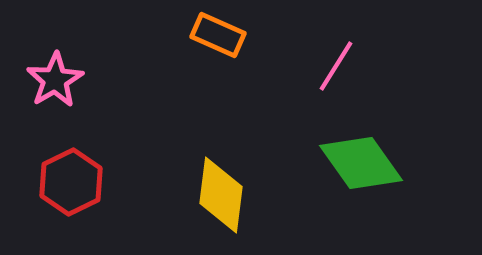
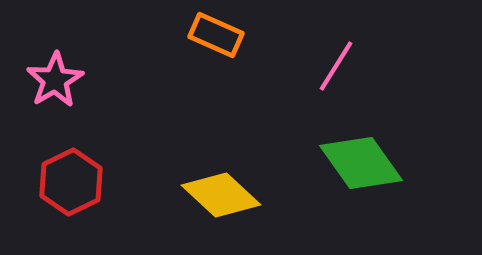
orange rectangle: moved 2 px left
yellow diamond: rotated 54 degrees counterclockwise
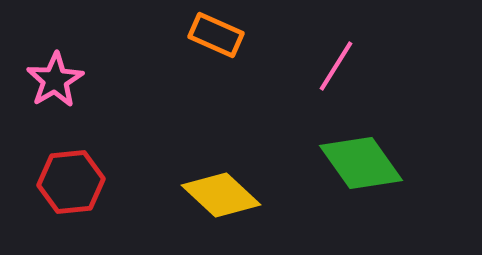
red hexagon: rotated 20 degrees clockwise
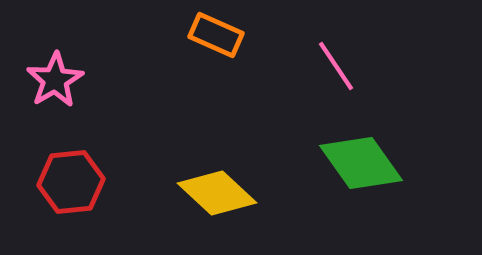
pink line: rotated 66 degrees counterclockwise
yellow diamond: moved 4 px left, 2 px up
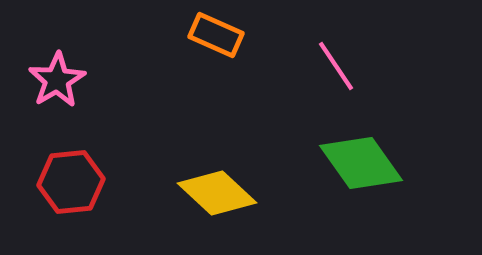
pink star: moved 2 px right
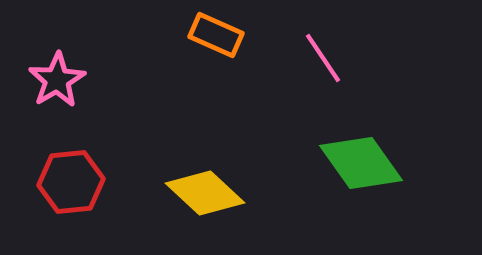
pink line: moved 13 px left, 8 px up
yellow diamond: moved 12 px left
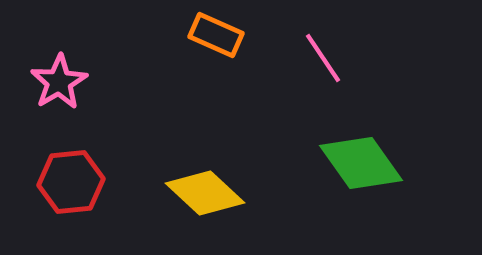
pink star: moved 2 px right, 2 px down
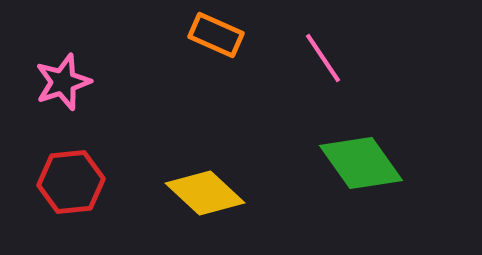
pink star: moved 4 px right; rotated 12 degrees clockwise
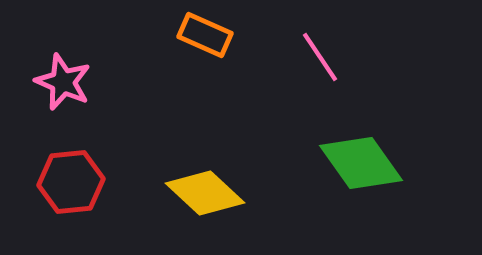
orange rectangle: moved 11 px left
pink line: moved 3 px left, 1 px up
pink star: rotated 30 degrees counterclockwise
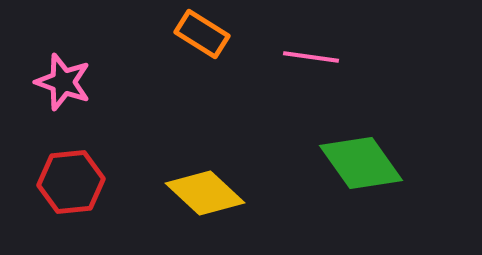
orange rectangle: moved 3 px left, 1 px up; rotated 8 degrees clockwise
pink line: moved 9 px left; rotated 48 degrees counterclockwise
pink star: rotated 4 degrees counterclockwise
